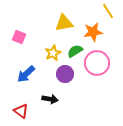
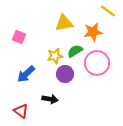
yellow line: rotated 21 degrees counterclockwise
yellow star: moved 2 px right, 3 px down; rotated 14 degrees clockwise
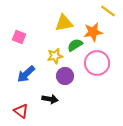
green semicircle: moved 6 px up
purple circle: moved 2 px down
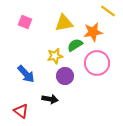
pink square: moved 6 px right, 15 px up
blue arrow: rotated 90 degrees counterclockwise
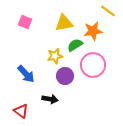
orange star: moved 1 px up
pink circle: moved 4 px left, 2 px down
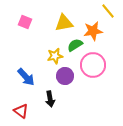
yellow line: rotated 14 degrees clockwise
blue arrow: moved 3 px down
black arrow: rotated 70 degrees clockwise
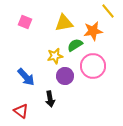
pink circle: moved 1 px down
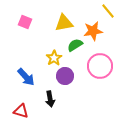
yellow star: moved 1 px left, 2 px down; rotated 21 degrees counterclockwise
pink circle: moved 7 px right
red triangle: rotated 21 degrees counterclockwise
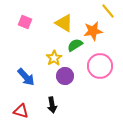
yellow triangle: rotated 42 degrees clockwise
black arrow: moved 2 px right, 6 px down
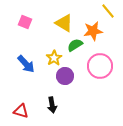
blue arrow: moved 13 px up
